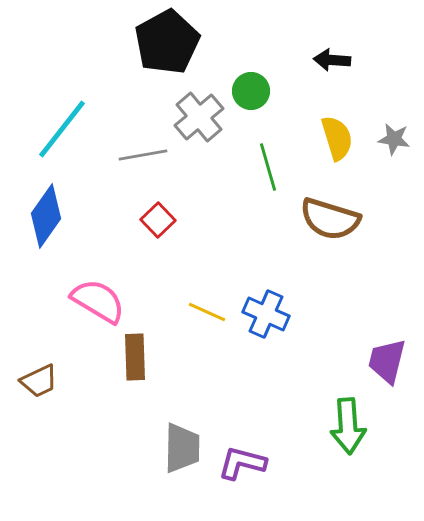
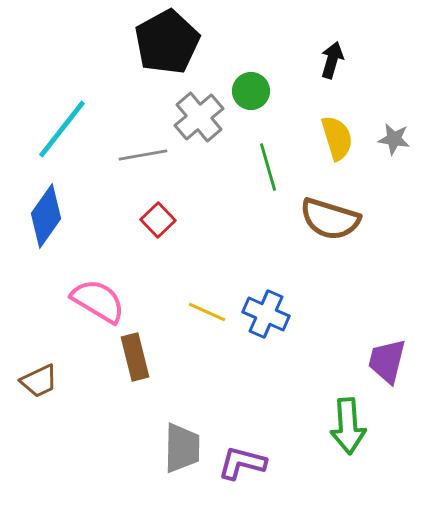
black arrow: rotated 102 degrees clockwise
brown rectangle: rotated 12 degrees counterclockwise
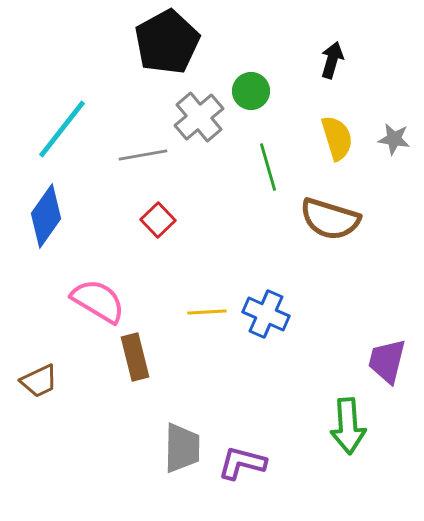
yellow line: rotated 27 degrees counterclockwise
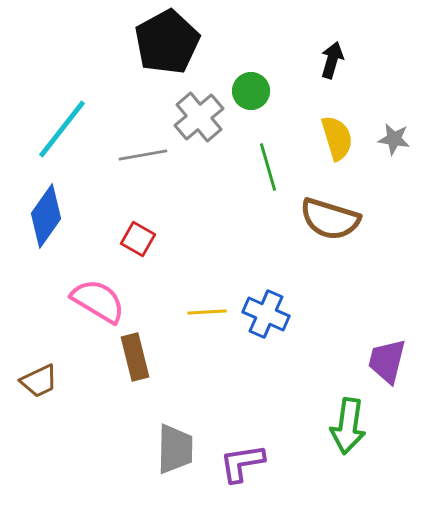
red square: moved 20 px left, 19 px down; rotated 16 degrees counterclockwise
green arrow: rotated 12 degrees clockwise
gray trapezoid: moved 7 px left, 1 px down
purple L-shape: rotated 24 degrees counterclockwise
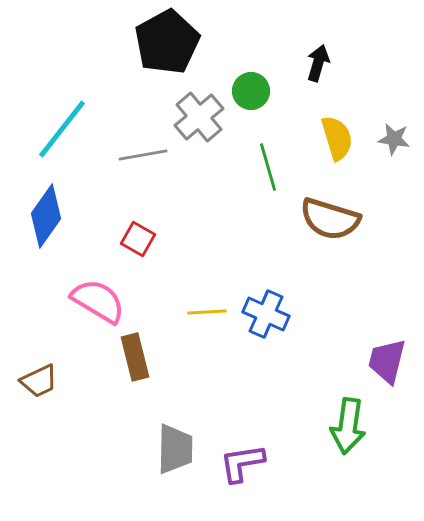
black arrow: moved 14 px left, 3 px down
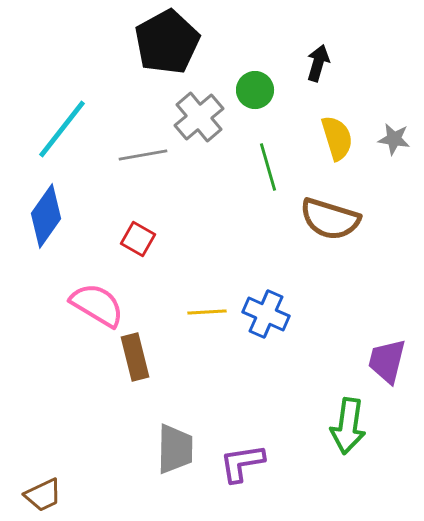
green circle: moved 4 px right, 1 px up
pink semicircle: moved 1 px left, 4 px down
brown trapezoid: moved 4 px right, 114 px down
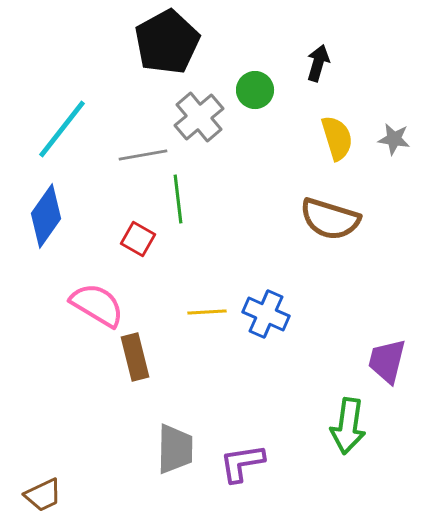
green line: moved 90 px left, 32 px down; rotated 9 degrees clockwise
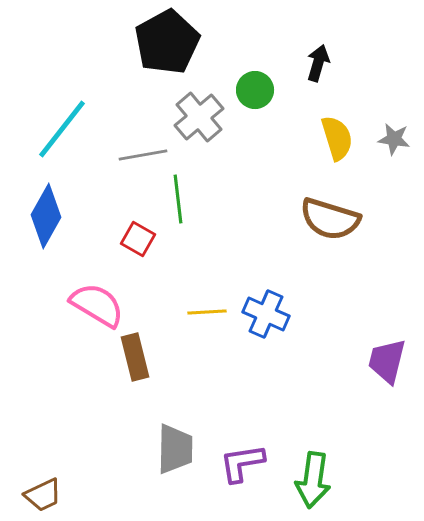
blue diamond: rotated 6 degrees counterclockwise
green arrow: moved 35 px left, 54 px down
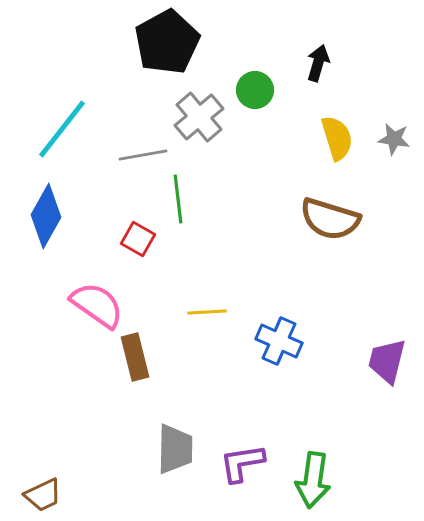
pink semicircle: rotated 4 degrees clockwise
blue cross: moved 13 px right, 27 px down
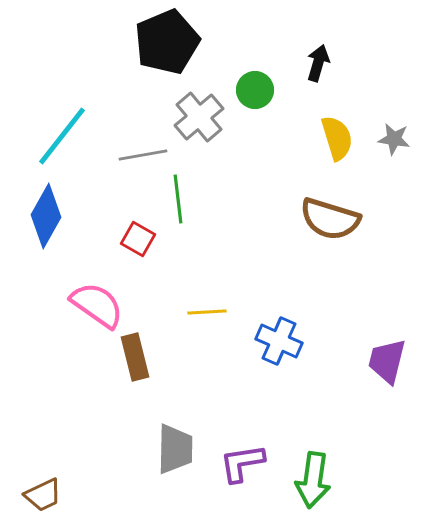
black pentagon: rotated 6 degrees clockwise
cyan line: moved 7 px down
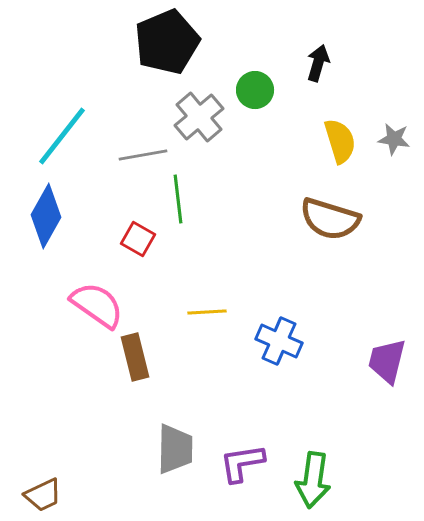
yellow semicircle: moved 3 px right, 3 px down
